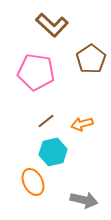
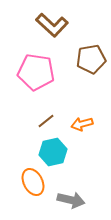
brown pentagon: rotated 24 degrees clockwise
gray arrow: moved 13 px left
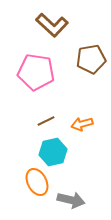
brown line: rotated 12 degrees clockwise
orange ellipse: moved 4 px right
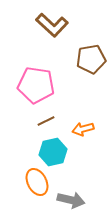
pink pentagon: moved 13 px down
orange arrow: moved 1 px right, 5 px down
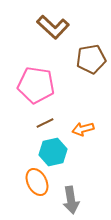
brown L-shape: moved 1 px right, 2 px down
brown line: moved 1 px left, 2 px down
gray arrow: rotated 68 degrees clockwise
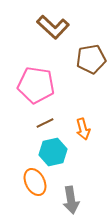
orange arrow: rotated 90 degrees counterclockwise
orange ellipse: moved 2 px left
